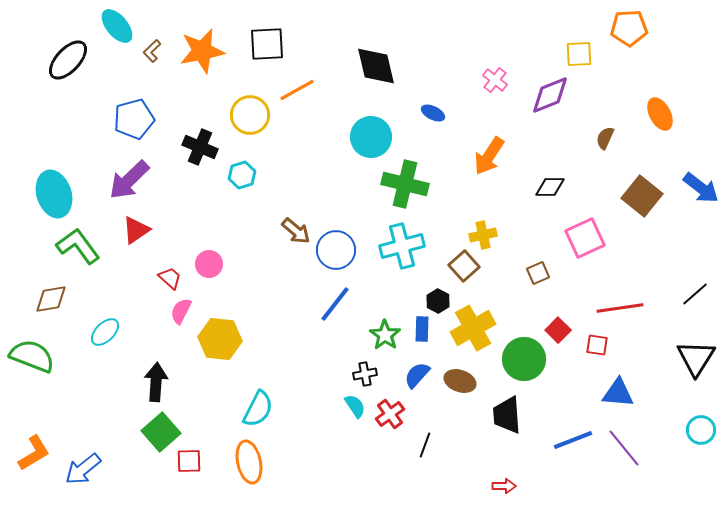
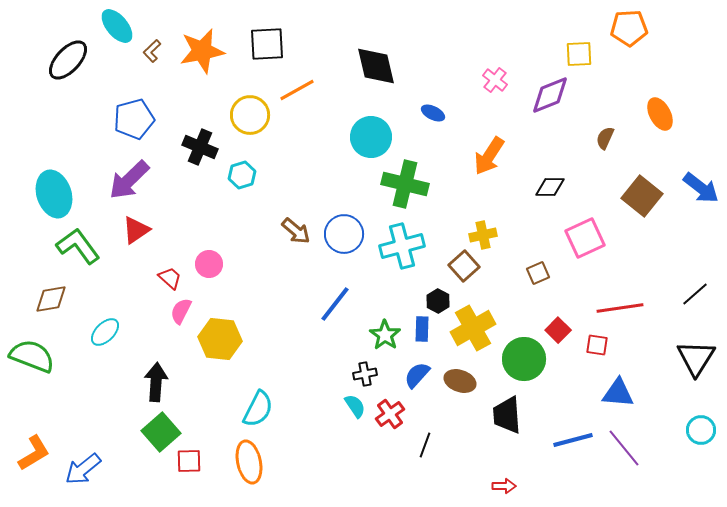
blue circle at (336, 250): moved 8 px right, 16 px up
blue line at (573, 440): rotated 6 degrees clockwise
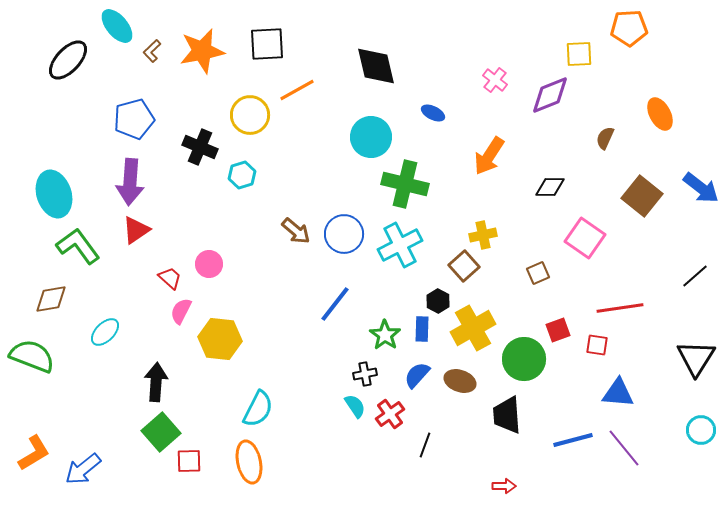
purple arrow at (129, 180): moved 1 px right, 2 px down; rotated 42 degrees counterclockwise
pink square at (585, 238): rotated 30 degrees counterclockwise
cyan cross at (402, 246): moved 2 px left, 1 px up; rotated 12 degrees counterclockwise
black line at (695, 294): moved 18 px up
red square at (558, 330): rotated 25 degrees clockwise
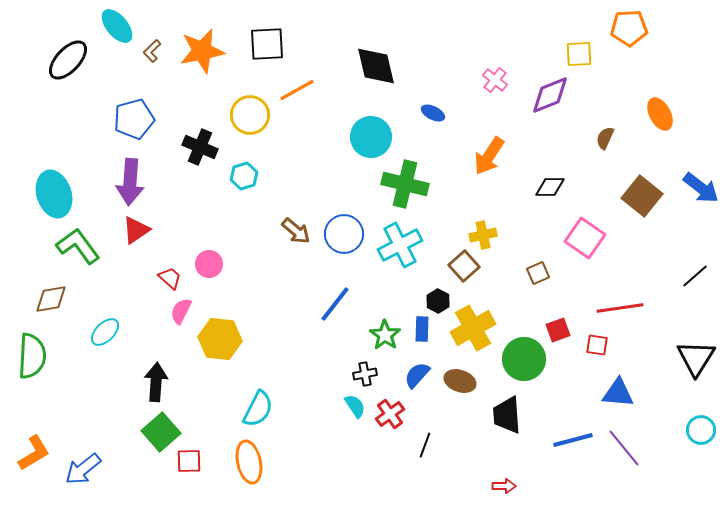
cyan hexagon at (242, 175): moved 2 px right, 1 px down
green semicircle at (32, 356): rotated 72 degrees clockwise
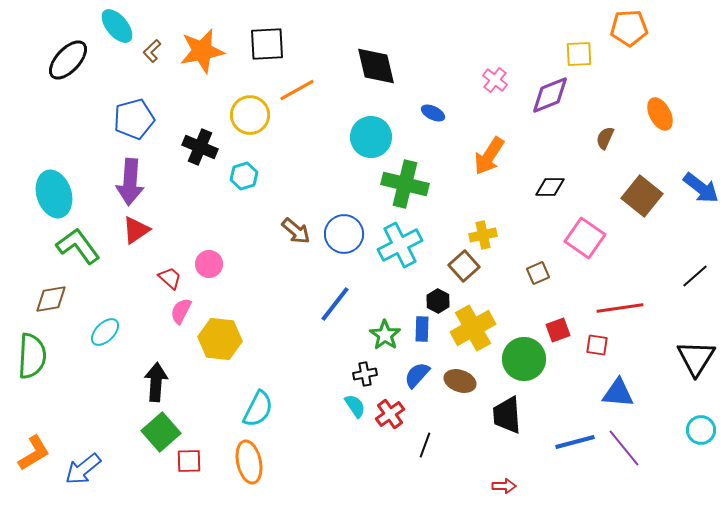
blue line at (573, 440): moved 2 px right, 2 px down
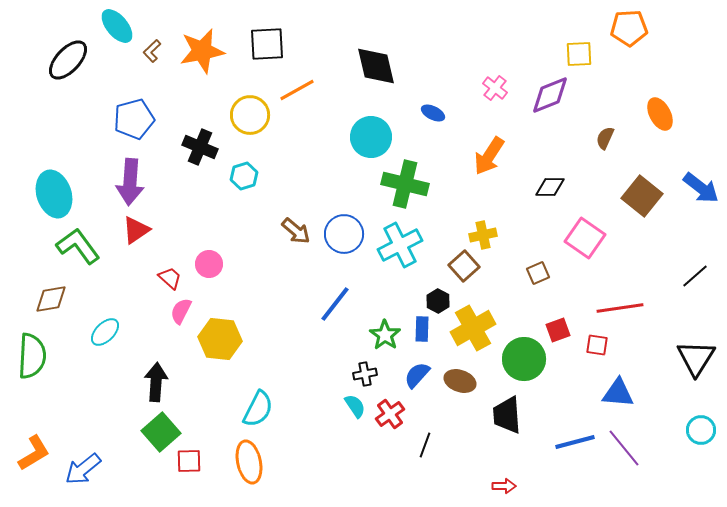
pink cross at (495, 80): moved 8 px down
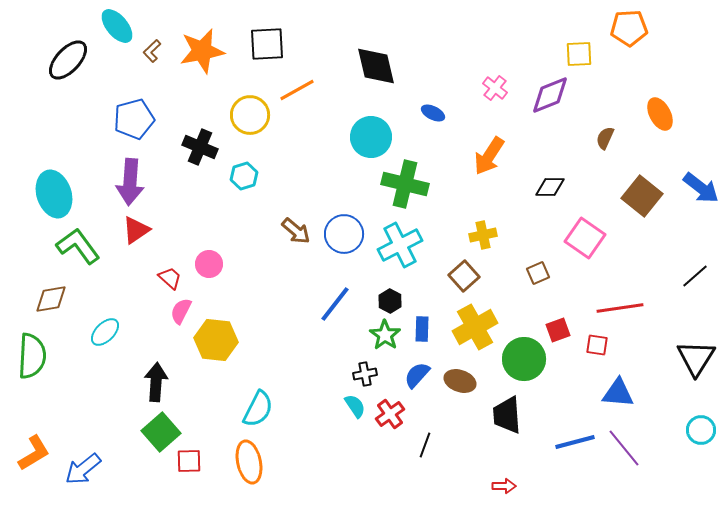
brown square at (464, 266): moved 10 px down
black hexagon at (438, 301): moved 48 px left
yellow cross at (473, 328): moved 2 px right, 1 px up
yellow hexagon at (220, 339): moved 4 px left, 1 px down
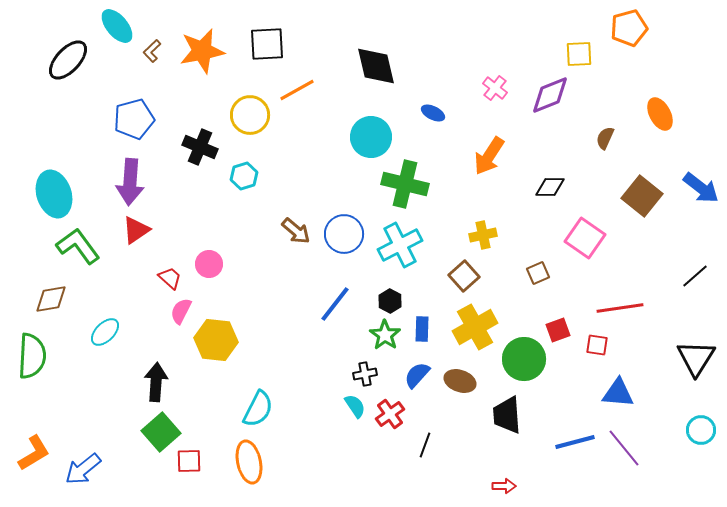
orange pentagon at (629, 28): rotated 12 degrees counterclockwise
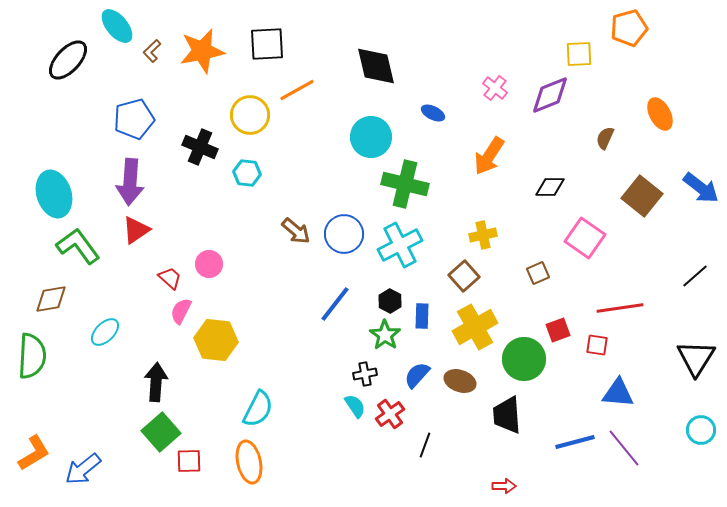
cyan hexagon at (244, 176): moved 3 px right, 3 px up; rotated 24 degrees clockwise
blue rectangle at (422, 329): moved 13 px up
